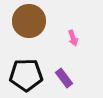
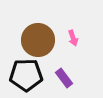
brown circle: moved 9 px right, 19 px down
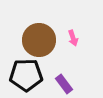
brown circle: moved 1 px right
purple rectangle: moved 6 px down
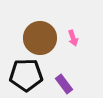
brown circle: moved 1 px right, 2 px up
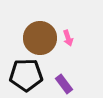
pink arrow: moved 5 px left
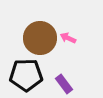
pink arrow: rotated 133 degrees clockwise
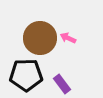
purple rectangle: moved 2 px left
